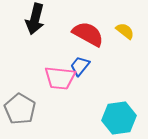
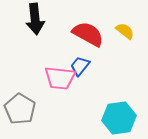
black arrow: rotated 20 degrees counterclockwise
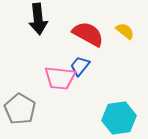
black arrow: moved 3 px right
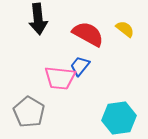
yellow semicircle: moved 2 px up
gray pentagon: moved 9 px right, 3 px down
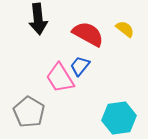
pink trapezoid: rotated 52 degrees clockwise
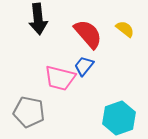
red semicircle: rotated 20 degrees clockwise
blue trapezoid: moved 4 px right
pink trapezoid: rotated 44 degrees counterclockwise
gray pentagon: rotated 20 degrees counterclockwise
cyan hexagon: rotated 12 degrees counterclockwise
